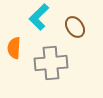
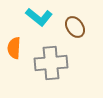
cyan L-shape: rotated 96 degrees counterclockwise
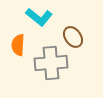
brown ellipse: moved 2 px left, 10 px down
orange semicircle: moved 4 px right, 3 px up
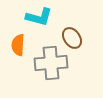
cyan L-shape: rotated 24 degrees counterclockwise
brown ellipse: moved 1 px left, 1 px down
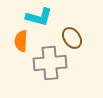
orange semicircle: moved 3 px right, 4 px up
gray cross: moved 1 px left
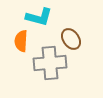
brown ellipse: moved 1 px left, 1 px down
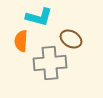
brown ellipse: rotated 25 degrees counterclockwise
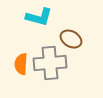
orange semicircle: moved 23 px down
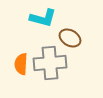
cyan L-shape: moved 4 px right, 1 px down
brown ellipse: moved 1 px left, 1 px up
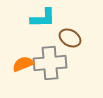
cyan L-shape: rotated 16 degrees counterclockwise
orange semicircle: moved 2 px right; rotated 65 degrees clockwise
